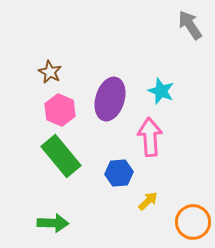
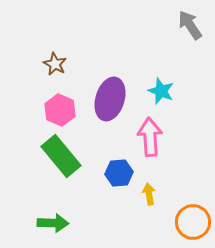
brown star: moved 5 px right, 8 px up
yellow arrow: moved 1 px right, 7 px up; rotated 55 degrees counterclockwise
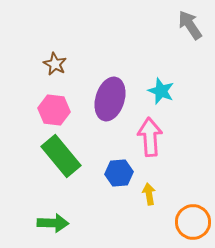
pink hexagon: moved 6 px left; rotated 16 degrees counterclockwise
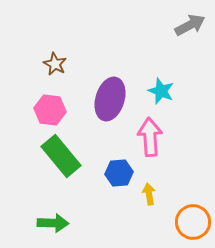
gray arrow: rotated 96 degrees clockwise
pink hexagon: moved 4 px left
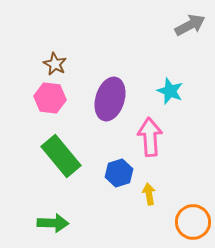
cyan star: moved 9 px right
pink hexagon: moved 12 px up
blue hexagon: rotated 12 degrees counterclockwise
